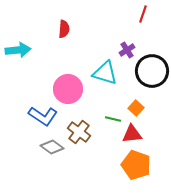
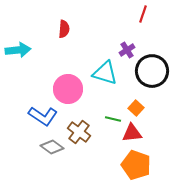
red triangle: moved 1 px up
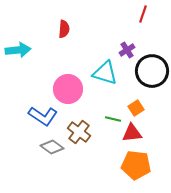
orange square: rotated 14 degrees clockwise
orange pentagon: rotated 12 degrees counterclockwise
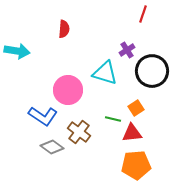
cyan arrow: moved 1 px left, 1 px down; rotated 15 degrees clockwise
pink circle: moved 1 px down
orange pentagon: rotated 12 degrees counterclockwise
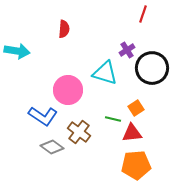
black circle: moved 3 px up
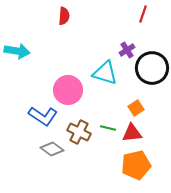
red semicircle: moved 13 px up
green line: moved 5 px left, 9 px down
brown cross: rotated 10 degrees counterclockwise
gray diamond: moved 2 px down
orange pentagon: rotated 8 degrees counterclockwise
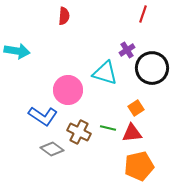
orange pentagon: moved 3 px right, 1 px down
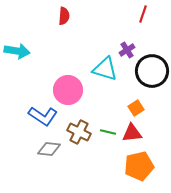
black circle: moved 3 px down
cyan triangle: moved 4 px up
green line: moved 4 px down
gray diamond: moved 3 px left; rotated 30 degrees counterclockwise
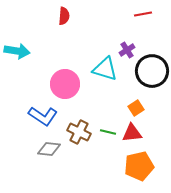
red line: rotated 60 degrees clockwise
pink circle: moved 3 px left, 6 px up
